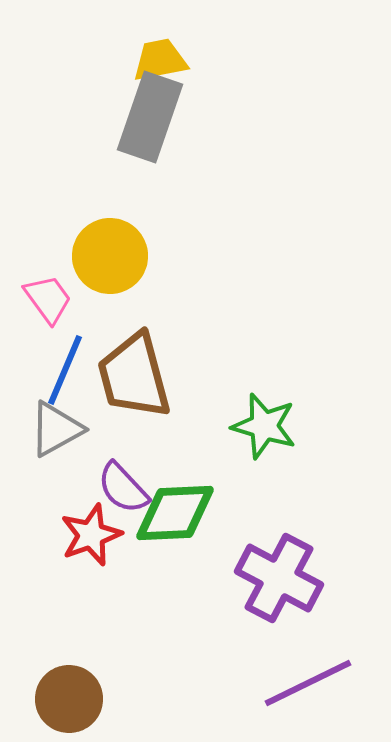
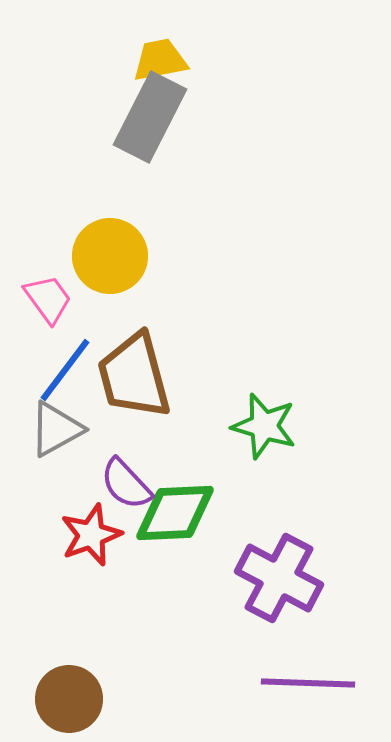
gray rectangle: rotated 8 degrees clockwise
blue line: rotated 14 degrees clockwise
purple semicircle: moved 3 px right, 4 px up
purple line: rotated 28 degrees clockwise
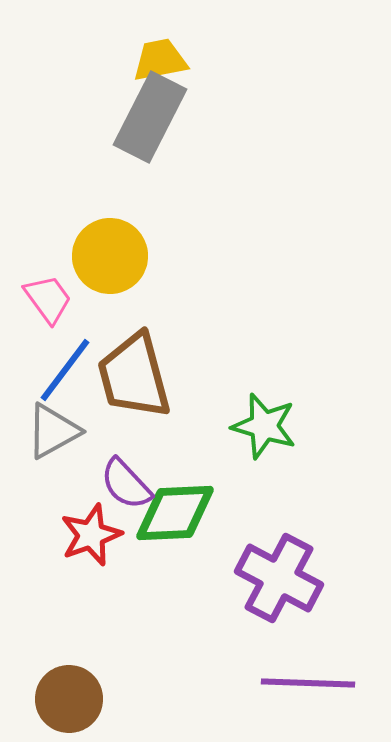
gray triangle: moved 3 px left, 2 px down
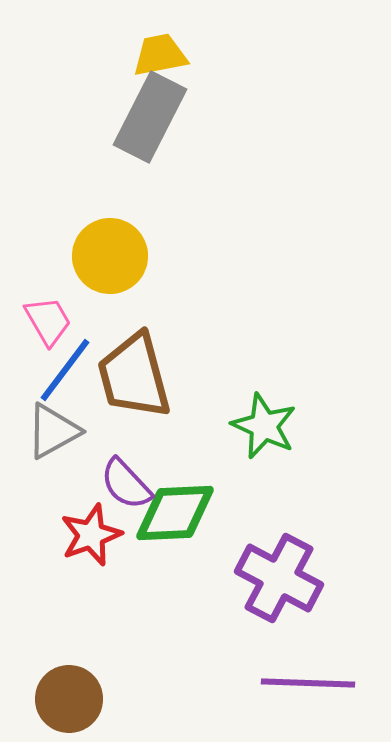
yellow trapezoid: moved 5 px up
pink trapezoid: moved 22 px down; rotated 6 degrees clockwise
green star: rotated 8 degrees clockwise
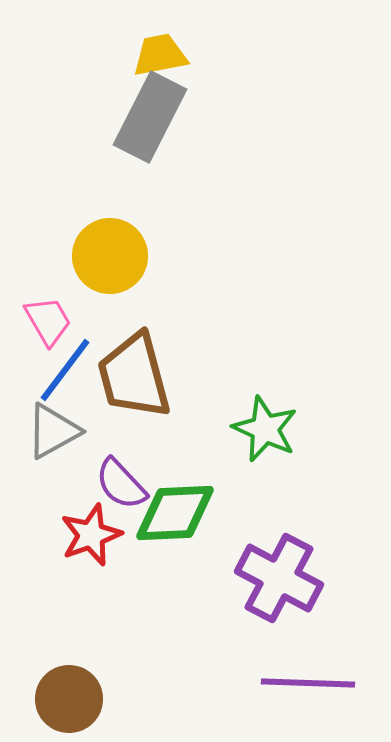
green star: moved 1 px right, 3 px down
purple semicircle: moved 5 px left
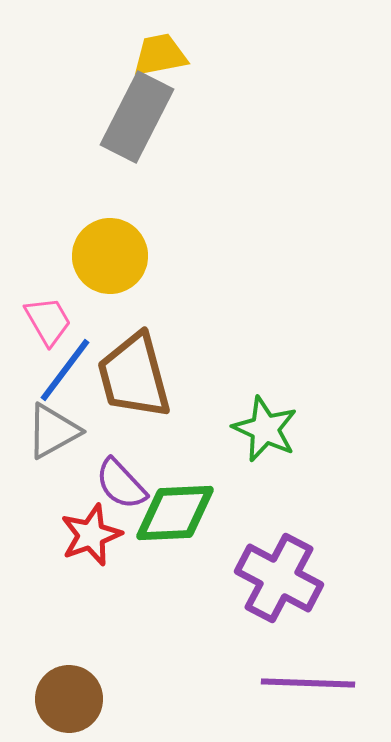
gray rectangle: moved 13 px left
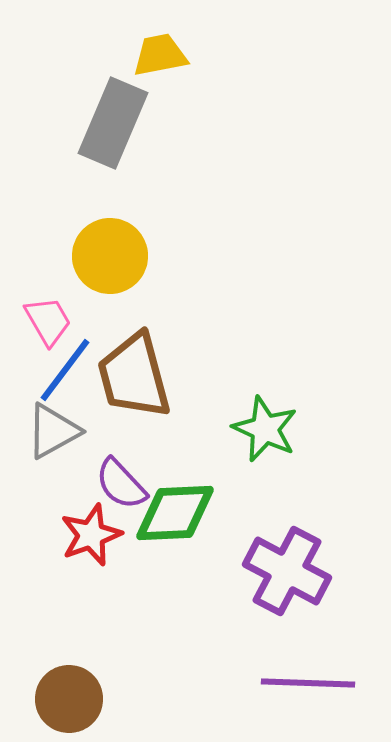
gray rectangle: moved 24 px left, 6 px down; rotated 4 degrees counterclockwise
purple cross: moved 8 px right, 7 px up
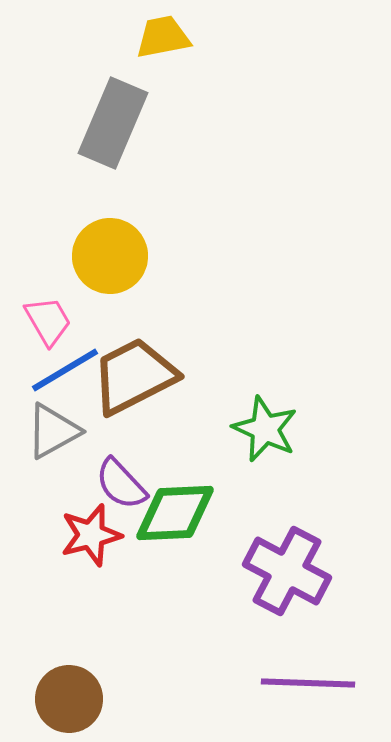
yellow trapezoid: moved 3 px right, 18 px up
blue line: rotated 22 degrees clockwise
brown trapezoid: rotated 78 degrees clockwise
red star: rotated 6 degrees clockwise
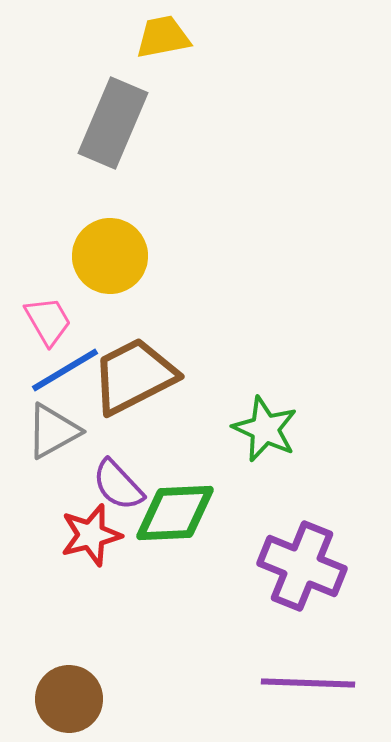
purple semicircle: moved 3 px left, 1 px down
purple cross: moved 15 px right, 5 px up; rotated 6 degrees counterclockwise
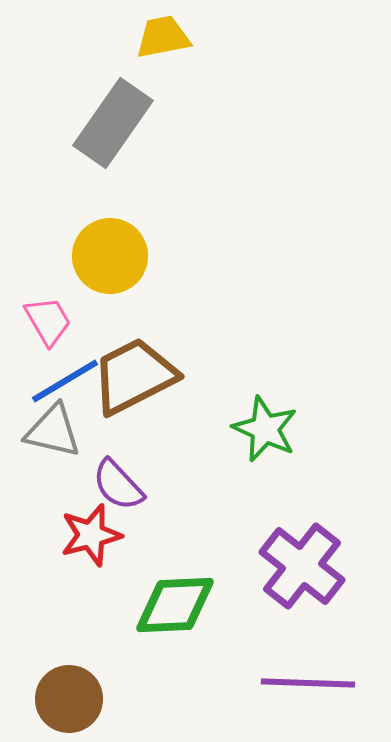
gray rectangle: rotated 12 degrees clockwise
blue line: moved 11 px down
gray triangle: rotated 42 degrees clockwise
green diamond: moved 92 px down
purple cross: rotated 16 degrees clockwise
